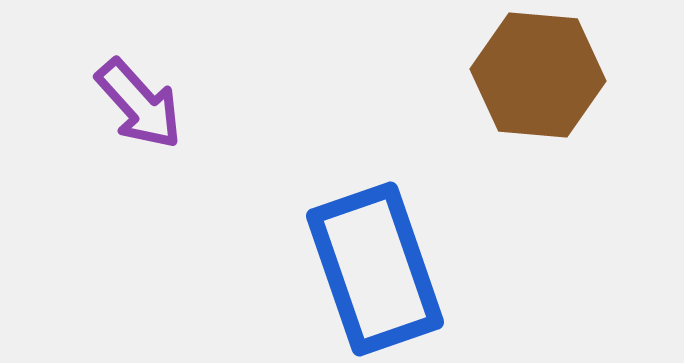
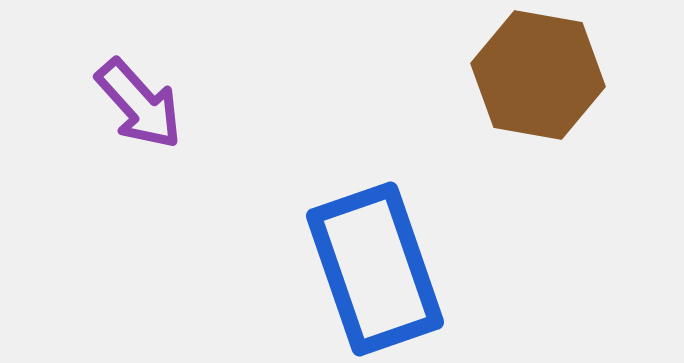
brown hexagon: rotated 5 degrees clockwise
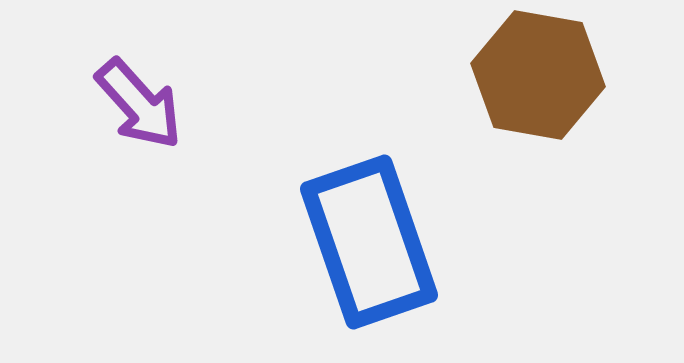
blue rectangle: moved 6 px left, 27 px up
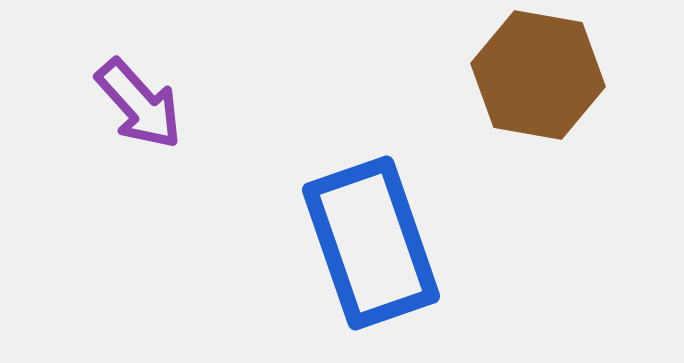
blue rectangle: moved 2 px right, 1 px down
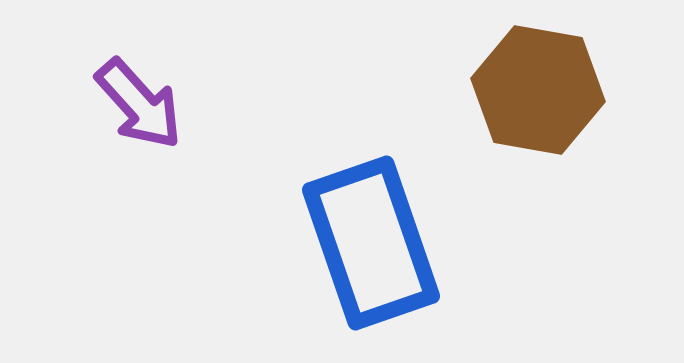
brown hexagon: moved 15 px down
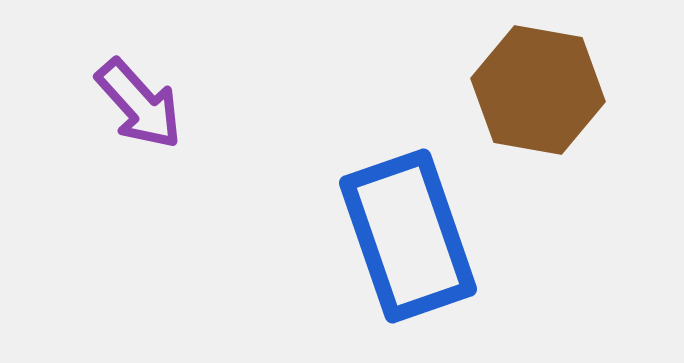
blue rectangle: moved 37 px right, 7 px up
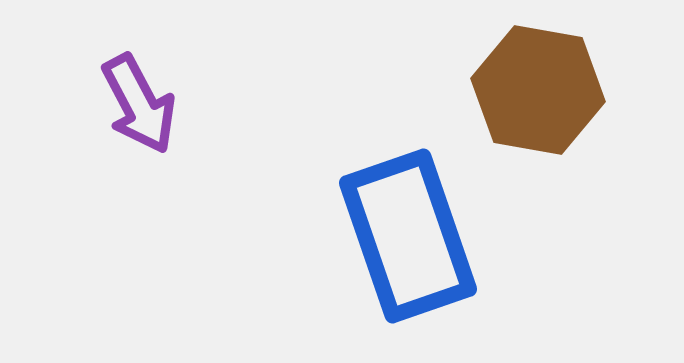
purple arrow: rotated 14 degrees clockwise
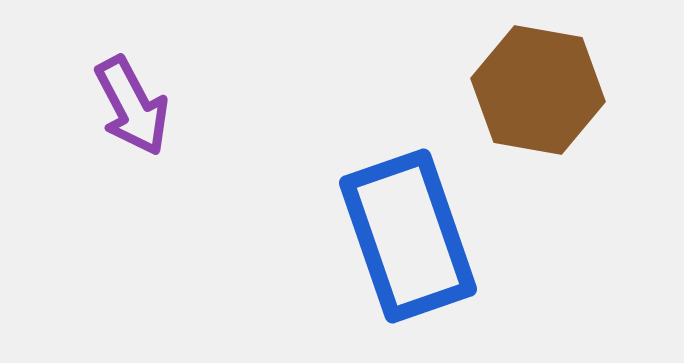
purple arrow: moved 7 px left, 2 px down
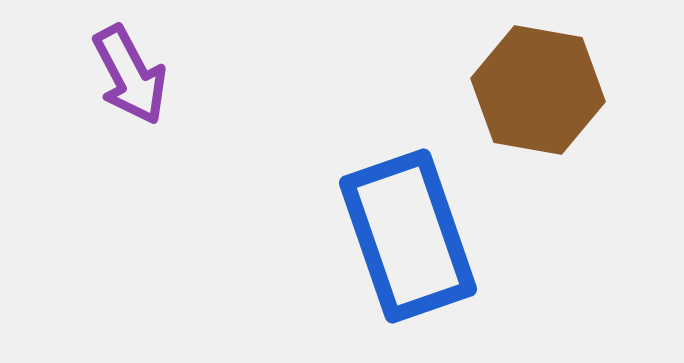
purple arrow: moved 2 px left, 31 px up
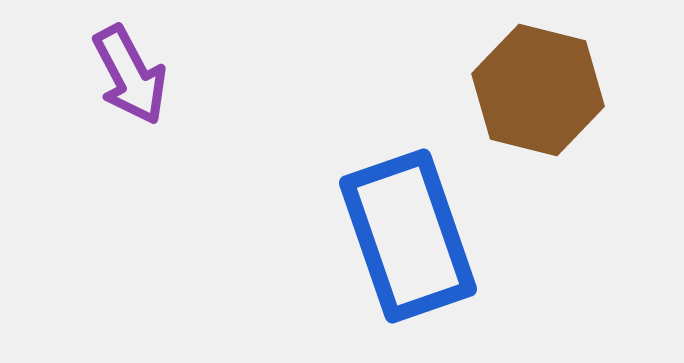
brown hexagon: rotated 4 degrees clockwise
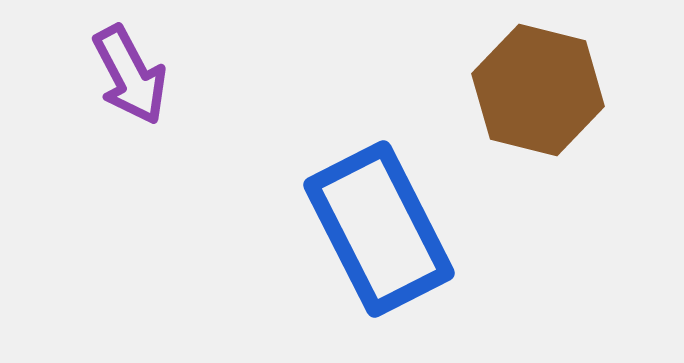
blue rectangle: moved 29 px left, 7 px up; rotated 8 degrees counterclockwise
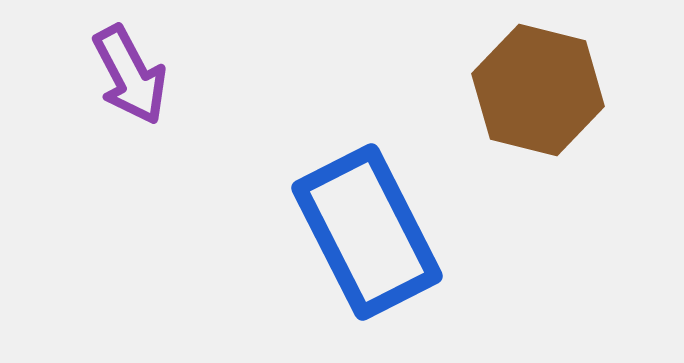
blue rectangle: moved 12 px left, 3 px down
